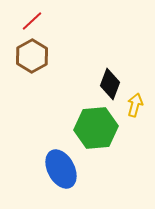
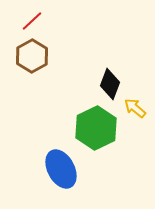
yellow arrow: moved 3 px down; rotated 65 degrees counterclockwise
green hexagon: rotated 21 degrees counterclockwise
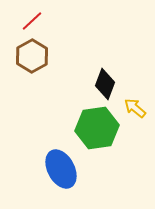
black diamond: moved 5 px left
green hexagon: moved 1 px right; rotated 18 degrees clockwise
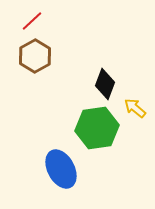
brown hexagon: moved 3 px right
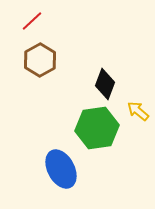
brown hexagon: moved 5 px right, 4 px down
yellow arrow: moved 3 px right, 3 px down
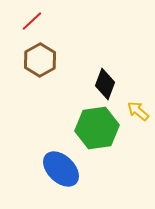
blue ellipse: rotated 18 degrees counterclockwise
